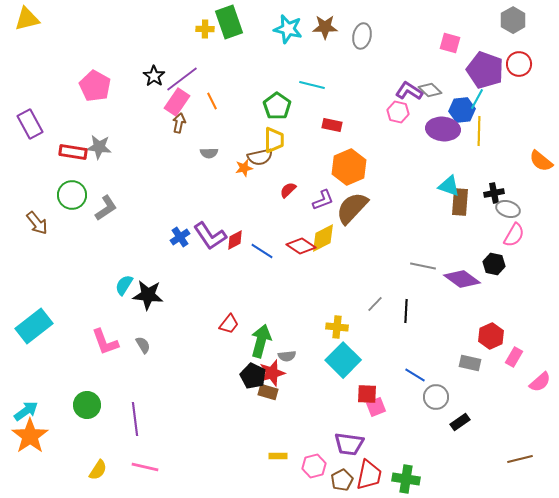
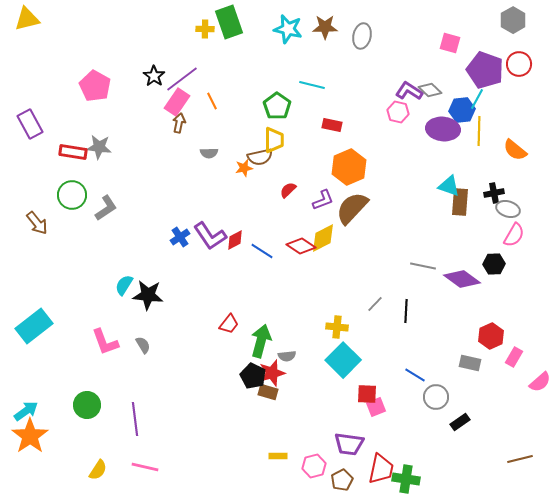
orange semicircle at (541, 161): moved 26 px left, 11 px up
black hexagon at (494, 264): rotated 15 degrees counterclockwise
red trapezoid at (369, 475): moved 12 px right, 6 px up
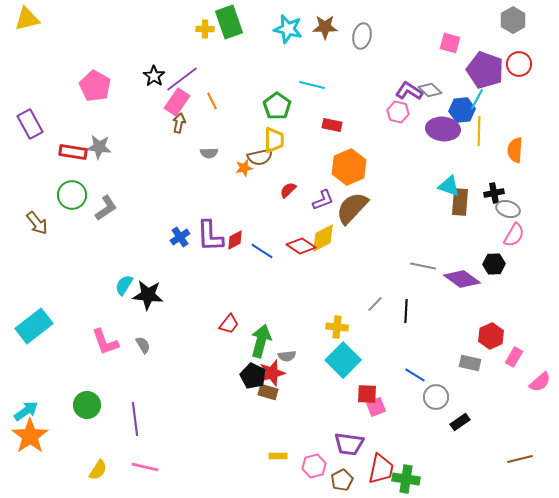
orange semicircle at (515, 150): rotated 55 degrees clockwise
purple L-shape at (210, 236): rotated 32 degrees clockwise
